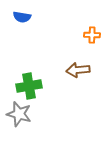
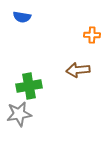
gray star: rotated 25 degrees counterclockwise
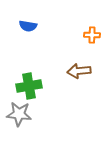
blue semicircle: moved 6 px right, 9 px down
brown arrow: moved 1 px right, 1 px down
gray star: rotated 15 degrees clockwise
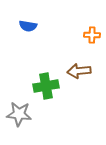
green cross: moved 17 px right
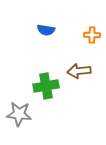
blue semicircle: moved 18 px right, 4 px down
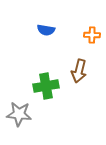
brown arrow: rotated 70 degrees counterclockwise
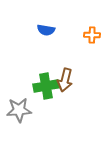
brown arrow: moved 14 px left, 9 px down
gray star: moved 4 px up; rotated 10 degrees counterclockwise
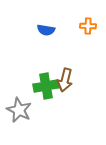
orange cross: moved 4 px left, 9 px up
gray star: rotated 30 degrees clockwise
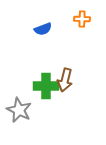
orange cross: moved 6 px left, 7 px up
blue semicircle: moved 3 px left, 1 px up; rotated 30 degrees counterclockwise
green cross: rotated 10 degrees clockwise
